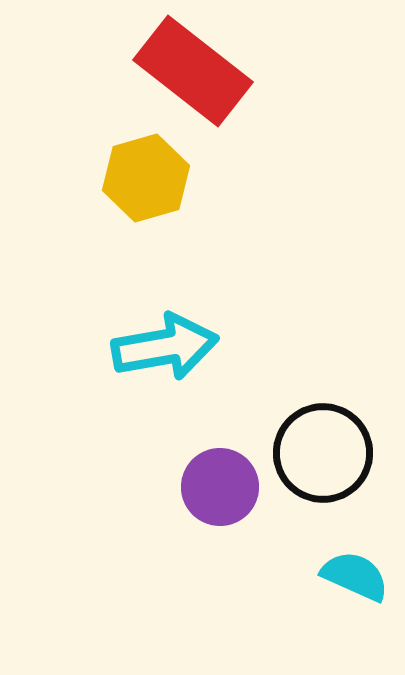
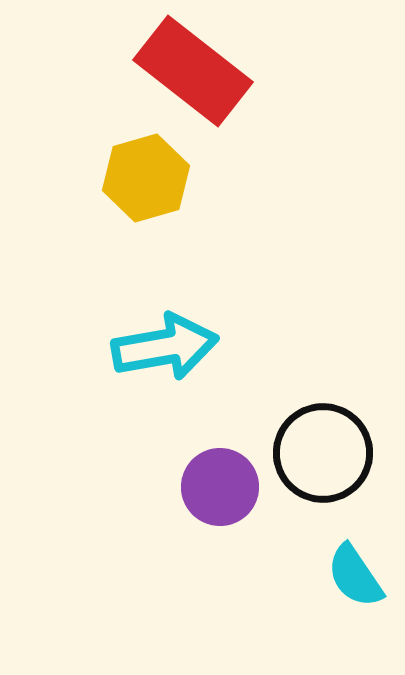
cyan semicircle: rotated 148 degrees counterclockwise
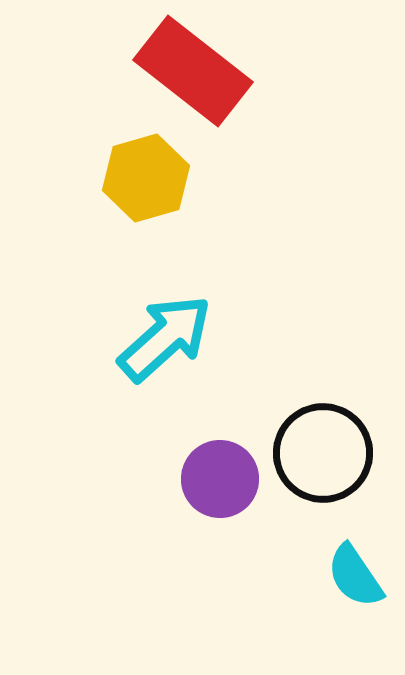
cyan arrow: moved 9 px up; rotated 32 degrees counterclockwise
purple circle: moved 8 px up
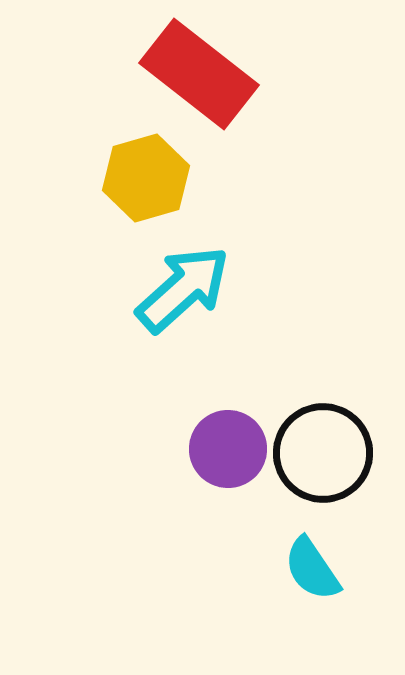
red rectangle: moved 6 px right, 3 px down
cyan arrow: moved 18 px right, 49 px up
purple circle: moved 8 px right, 30 px up
cyan semicircle: moved 43 px left, 7 px up
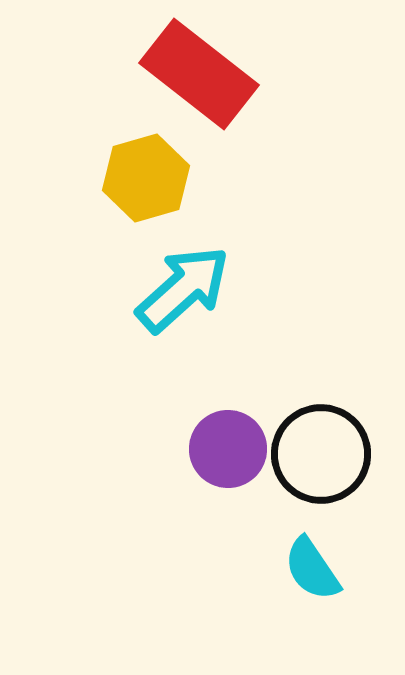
black circle: moved 2 px left, 1 px down
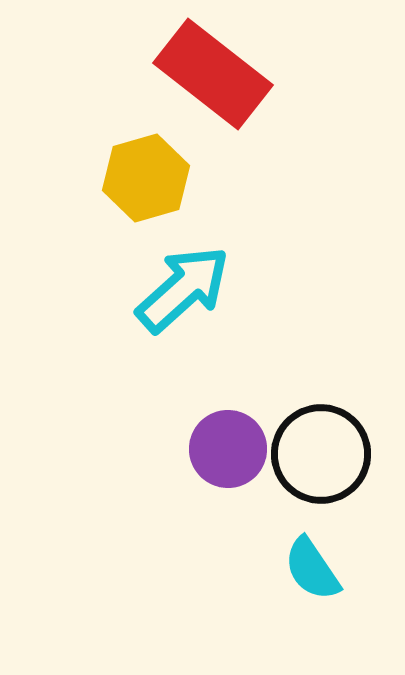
red rectangle: moved 14 px right
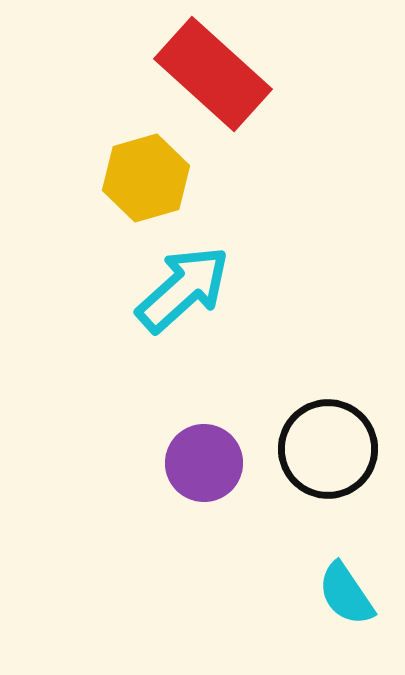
red rectangle: rotated 4 degrees clockwise
purple circle: moved 24 px left, 14 px down
black circle: moved 7 px right, 5 px up
cyan semicircle: moved 34 px right, 25 px down
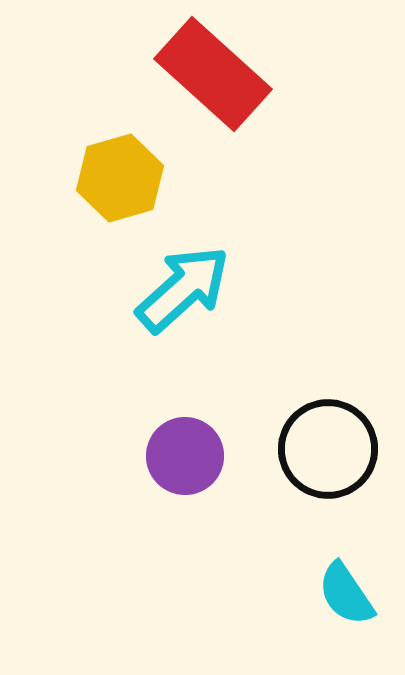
yellow hexagon: moved 26 px left
purple circle: moved 19 px left, 7 px up
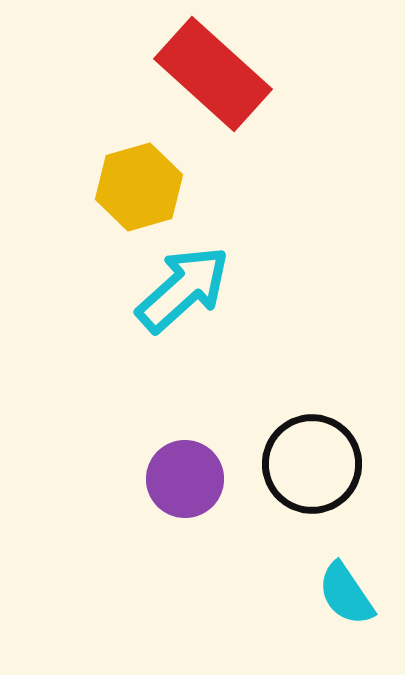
yellow hexagon: moved 19 px right, 9 px down
black circle: moved 16 px left, 15 px down
purple circle: moved 23 px down
